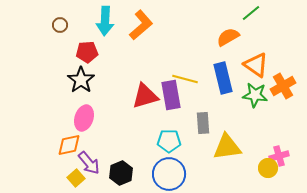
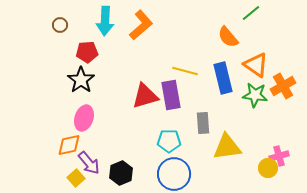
orange semicircle: rotated 100 degrees counterclockwise
yellow line: moved 8 px up
blue circle: moved 5 px right
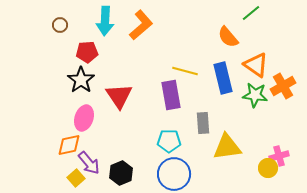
red triangle: moved 26 px left; rotated 48 degrees counterclockwise
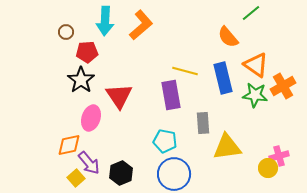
brown circle: moved 6 px right, 7 px down
pink ellipse: moved 7 px right
cyan pentagon: moved 4 px left; rotated 10 degrees clockwise
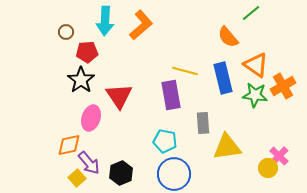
pink cross: rotated 30 degrees counterclockwise
yellow square: moved 1 px right
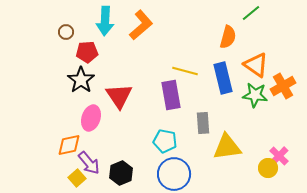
orange semicircle: rotated 125 degrees counterclockwise
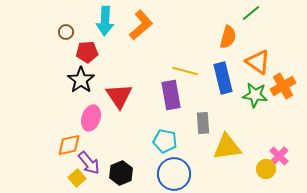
orange triangle: moved 2 px right, 3 px up
yellow circle: moved 2 px left, 1 px down
